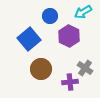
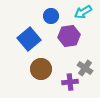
blue circle: moved 1 px right
purple hexagon: rotated 25 degrees clockwise
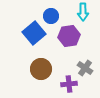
cyan arrow: rotated 60 degrees counterclockwise
blue square: moved 5 px right, 6 px up
purple cross: moved 1 px left, 2 px down
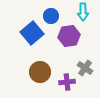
blue square: moved 2 px left
brown circle: moved 1 px left, 3 px down
purple cross: moved 2 px left, 2 px up
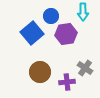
purple hexagon: moved 3 px left, 2 px up
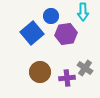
purple cross: moved 4 px up
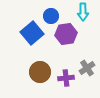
gray cross: moved 2 px right; rotated 21 degrees clockwise
purple cross: moved 1 px left
